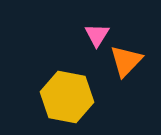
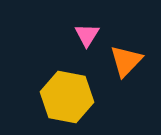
pink triangle: moved 10 px left
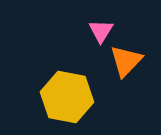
pink triangle: moved 14 px right, 4 px up
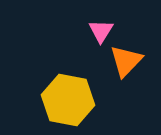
yellow hexagon: moved 1 px right, 3 px down
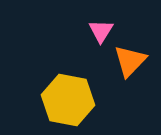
orange triangle: moved 4 px right
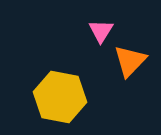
yellow hexagon: moved 8 px left, 3 px up
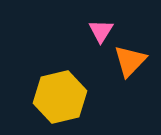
yellow hexagon: rotated 24 degrees counterclockwise
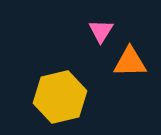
orange triangle: moved 1 px down; rotated 45 degrees clockwise
